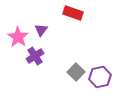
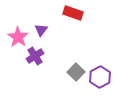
purple hexagon: rotated 15 degrees counterclockwise
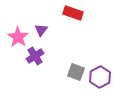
gray square: rotated 24 degrees counterclockwise
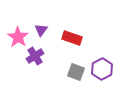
red rectangle: moved 1 px left, 25 px down
purple hexagon: moved 2 px right, 8 px up
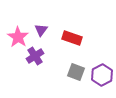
purple hexagon: moved 6 px down
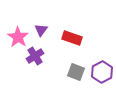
purple hexagon: moved 3 px up
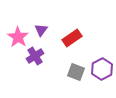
red rectangle: rotated 54 degrees counterclockwise
purple hexagon: moved 3 px up
